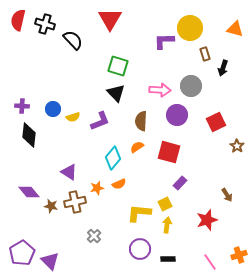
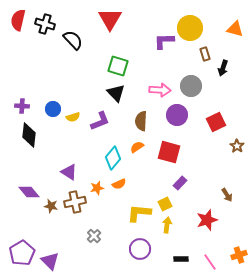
black rectangle at (168, 259): moved 13 px right
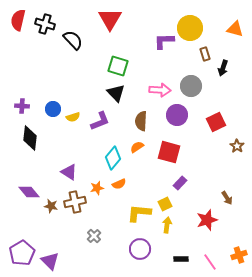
black diamond at (29, 135): moved 1 px right, 3 px down
brown arrow at (227, 195): moved 3 px down
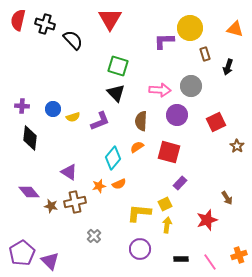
black arrow at (223, 68): moved 5 px right, 1 px up
orange star at (97, 188): moved 2 px right, 2 px up
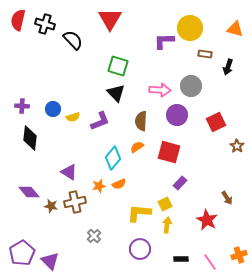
brown rectangle at (205, 54): rotated 64 degrees counterclockwise
red star at (207, 220): rotated 25 degrees counterclockwise
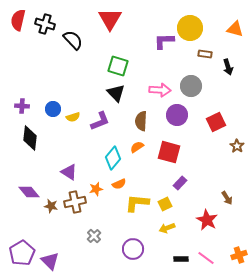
black arrow at (228, 67): rotated 35 degrees counterclockwise
orange star at (99, 186): moved 3 px left, 3 px down
yellow L-shape at (139, 213): moved 2 px left, 10 px up
yellow arrow at (167, 225): moved 3 px down; rotated 119 degrees counterclockwise
purple circle at (140, 249): moved 7 px left
pink line at (210, 262): moved 4 px left, 4 px up; rotated 18 degrees counterclockwise
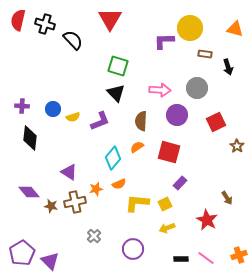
gray circle at (191, 86): moved 6 px right, 2 px down
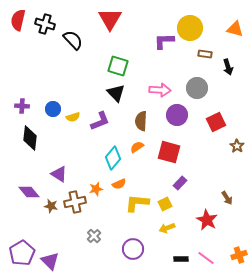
purple triangle at (69, 172): moved 10 px left, 2 px down
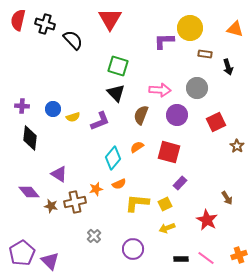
brown semicircle at (141, 121): moved 6 px up; rotated 18 degrees clockwise
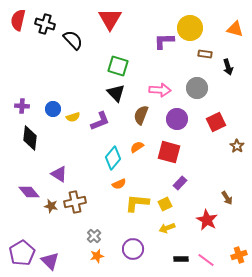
purple circle at (177, 115): moved 4 px down
orange star at (96, 189): moved 1 px right, 67 px down
pink line at (206, 258): moved 2 px down
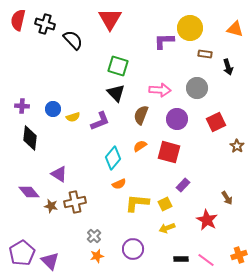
orange semicircle at (137, 147): moved 3 px right, 1 px up
purple rectangle at (180, 183): moved 3 px right, 2 px down
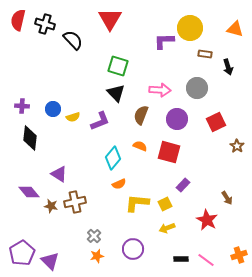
orange semicircle at (140, 146): rotated 56 degrees clockwise
